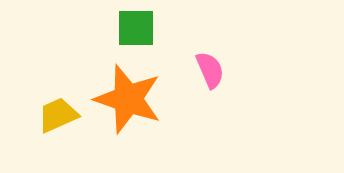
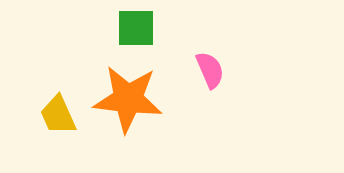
orange star: rotated 12 degrees counterclockwise
yellow trapezoid: rotated 90 degrees counterclockwise
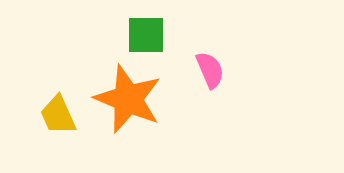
green square: moved 10 px right, 7 px down
orange star: rotated 16 degrees clockwise
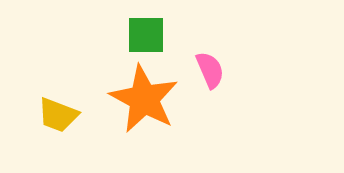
orange star: moved 16 px right; rotated 6 degrees clockwise
yellow trapezoid: rotated 45 degrees counterclockwise
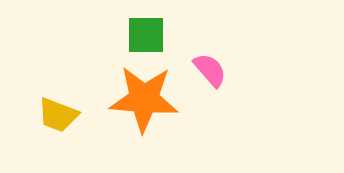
pink semicircle: rotated 18 degrees counterclockwise
orange star: rotated 24 degrees counterclockwise
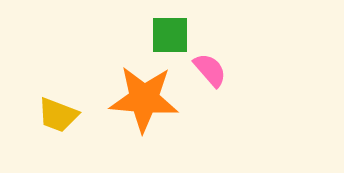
green square: moved 24 px right
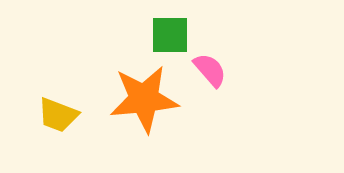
orange star: rotated 10 degrees counterclockwise
